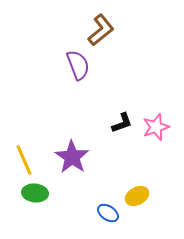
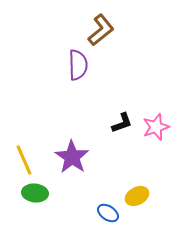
purple semicircle: rotated 20 degrees clockwise
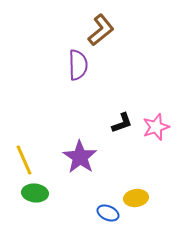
purple star: moved 8 px right
yellow ellipse: moved 1 px left, 2 px down; rotated 20 degrees clockwise
blue ellipse: rotated 10 degrees counterclockwise
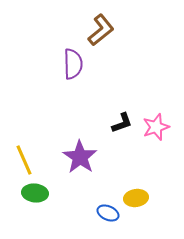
purple semicircle: moved 5 px left, 1 px up
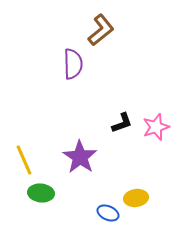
green ellipse: moved 6 px right
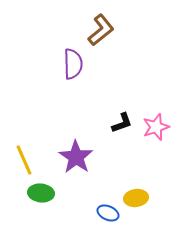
purple star: moved 4 px left
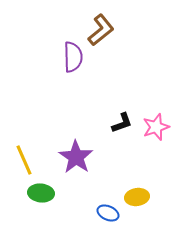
purple semicircle: moved 7 px up
yellow ellipse: moved 1 px right, 1 px up
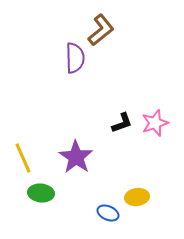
purple semicircle: moved 2 px right, 1 px down
pink star: moved 1 px left, 4 px up
yellow line: moved 1 px left, 2 px up
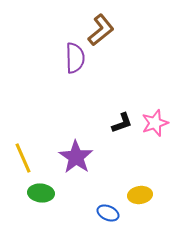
yellow ellipse: moved 3 px right, 2 px up
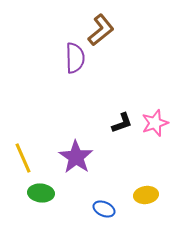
yellow ellipse: moved 6 px right
blue ellipse: moved 4 px left, 4 px up
